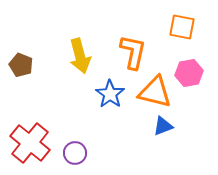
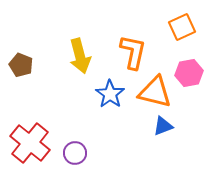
orange square: rotated 36 degrees counterclockwise
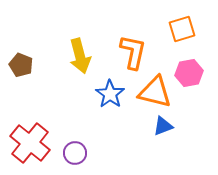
orange square: moved 2 px down; rotated 8 degrees clockwise
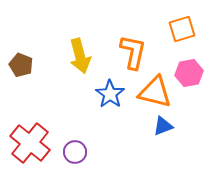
purple circle: moved 1 px up
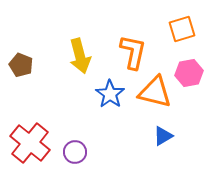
blue triangle: moved 10 px down; rotated 10 degrees counterclockwise
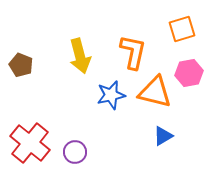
blue star: moved 1 px right, 1 px down; rotated 24 degrees clockwise
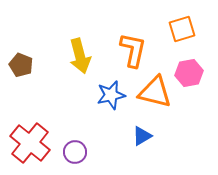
orange L-shape: moved 2 px up
blue triangle: moved 21 px left
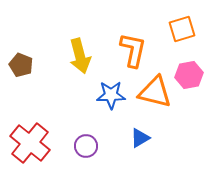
pink hexagon: moved 2 px down
blue star: rotated 12 degrees clockwise
blue triangle: moved 2 px left, 2 px down
purple circle: moved 11 px right, 6 px up
